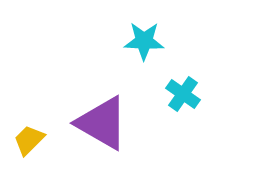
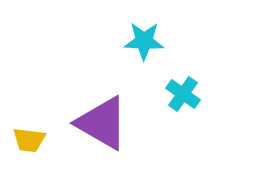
yellow trapezoid: rotated 128 degrees counterclockwise
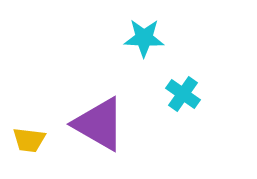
cyan star: moved 3 px up
purple triangle: moved 3 px left, 1 px down
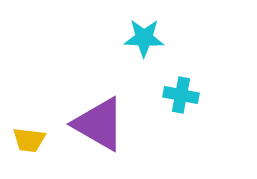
cyan cross: moved 2 px left, 1 px down; rotated 24 degrees counterclockwise
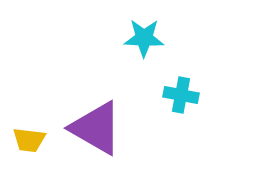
purple triangle: moved 3 px left, 4 px down
